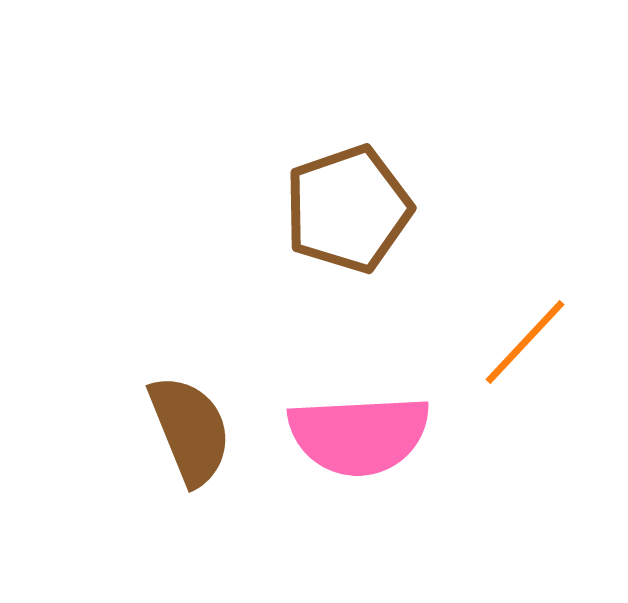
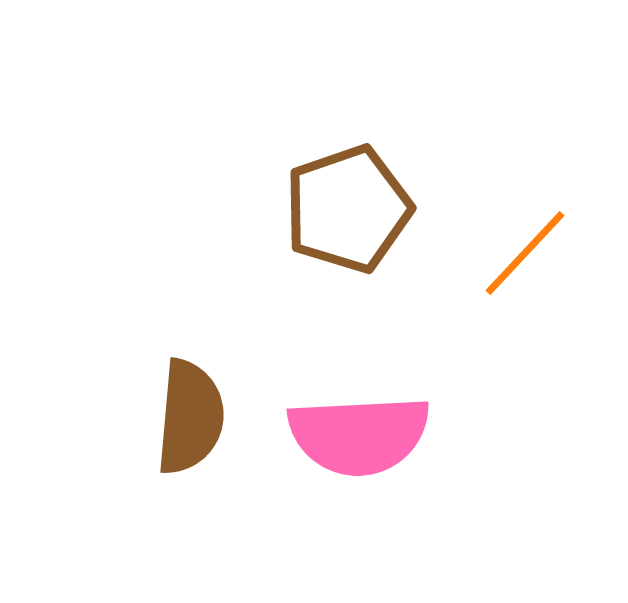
orange line: moved 89 px up
brown semicircle: moved 13 px up; rotated 27 degrees clockwise
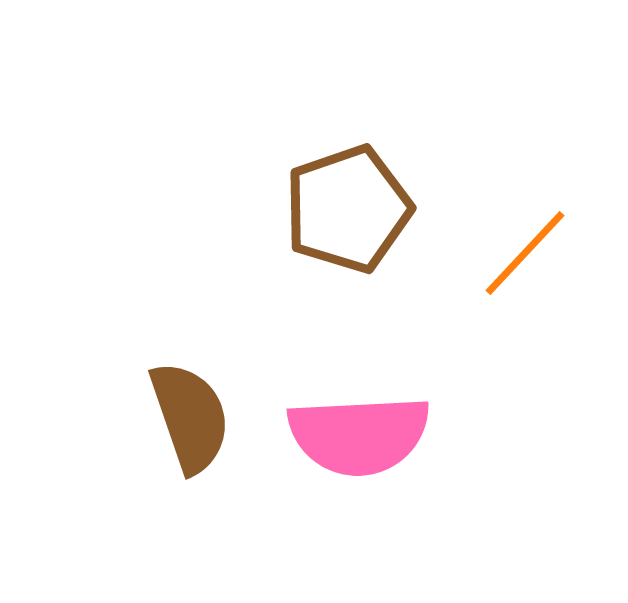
brown semicircle: rotated 24 degrees counterclockwise
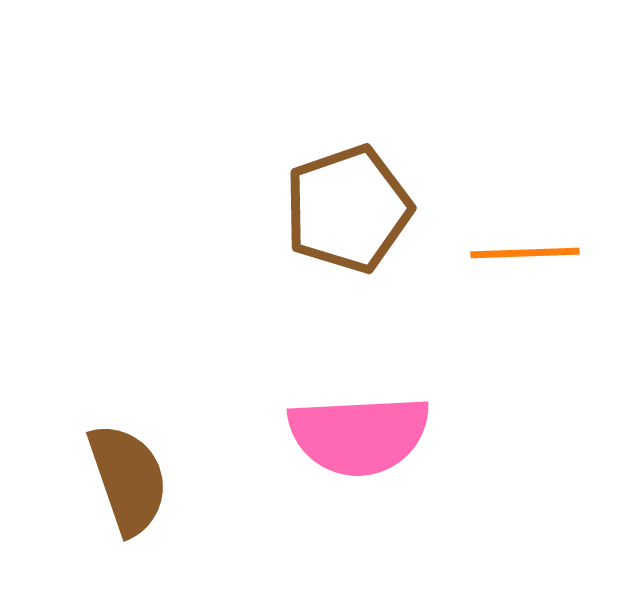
orange line: rotated 45 degrees clockwise
brown semicircle: moved 62 px left, 62 px down
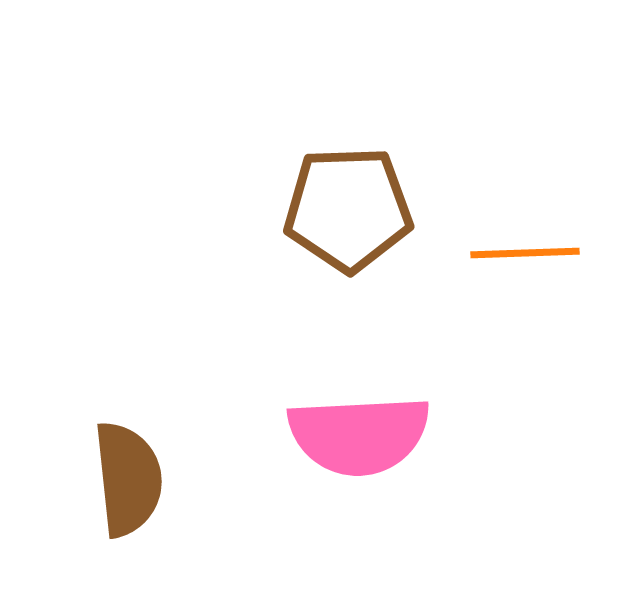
brown pentagon: rotated 17 degrees clockwise
brown semicircle: rotated 13 degrees clockwise
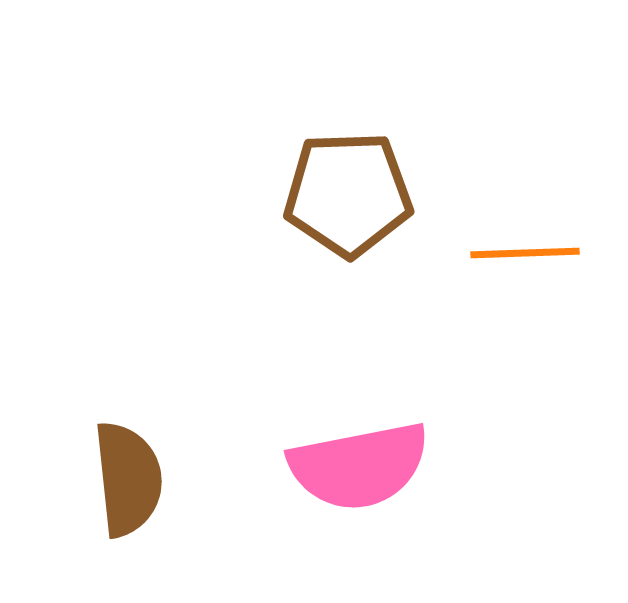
brown pentagon: moved 15 px up
pink semicircle: moved 31 px down; rotated 8 degrees counterclockwise
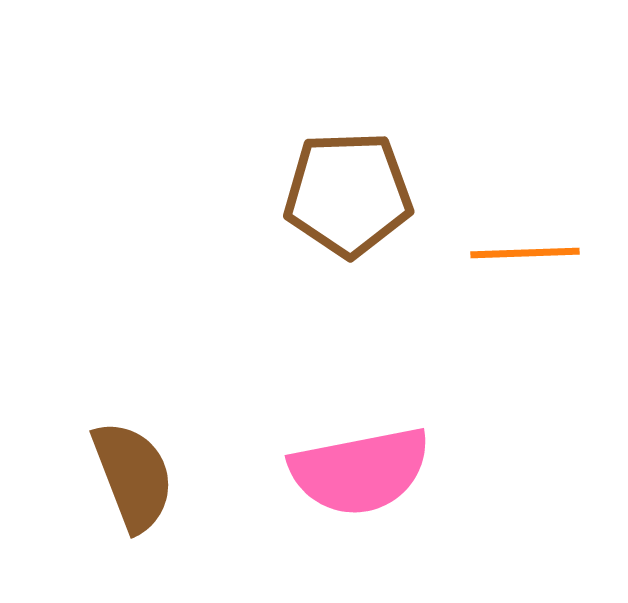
pink semicircle: moved 1 px right, 5 px down
brown semicircle: moved 5 px right, 3 px up; rotated 15 degrees counterclockwise
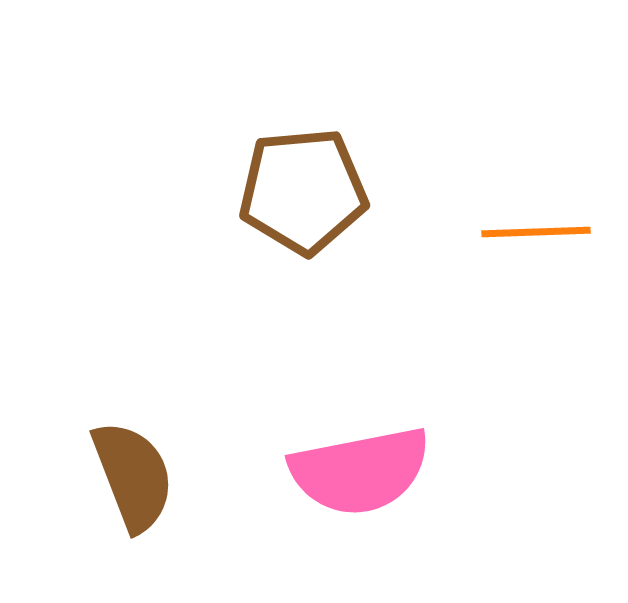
brown pentagon: moved 45 px left, 3 px up; rotated 3 degrees counterclockwise
orange line: moved 11 px right, 21 px up
